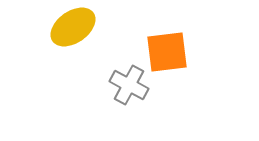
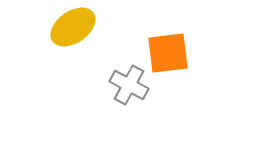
orange square: moved 1 px right, 1 px down
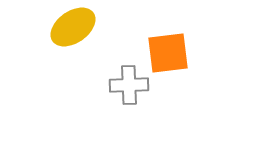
gray cross: rotated 30 degrees counterclockwise
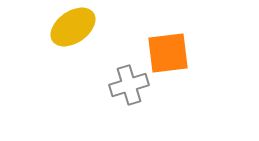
gray cross: rotated 15 degrees counterclockwise
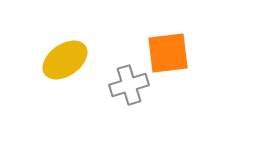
yellow ellipse: moved 8 px left, 33 px down
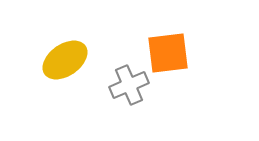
gray cross: rotated 6 degrees counterclockwise
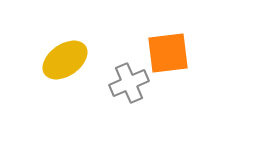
gray cross: moved 2 px up
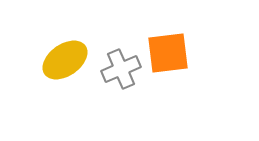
gray cross: moved 8 px left, 14 px up
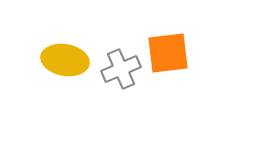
yellow ellipse: rotated 45 degrees clockwise
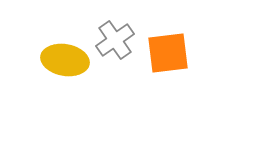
gray cross: moved 6 px left, 29 px up; rotated 12 degrees counterclockwise
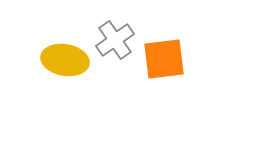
orange square: moved 4 px left, 6 px down
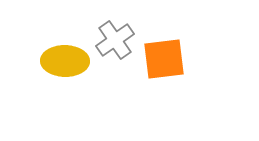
yellow ellipse: moved 1 px down; rotated 9 degrees counterclockwise
